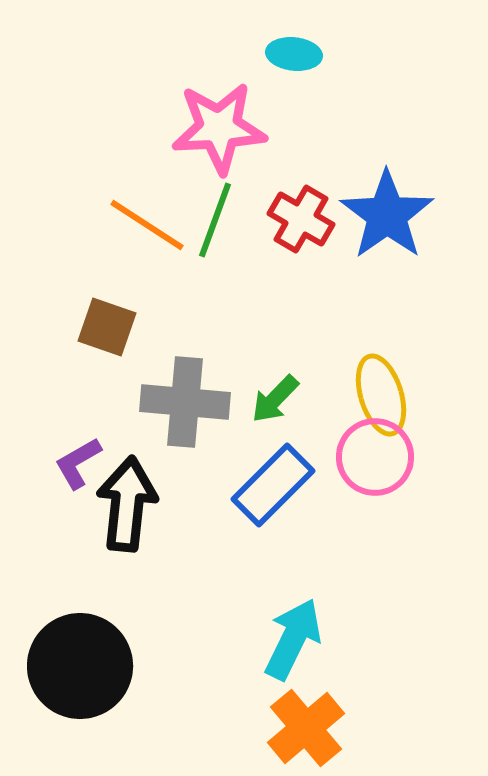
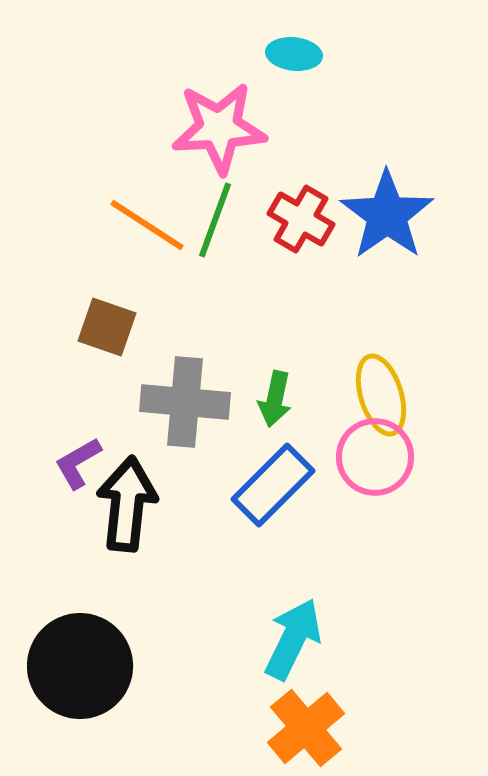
green arrow: rotated 32 degrees counterclockwise
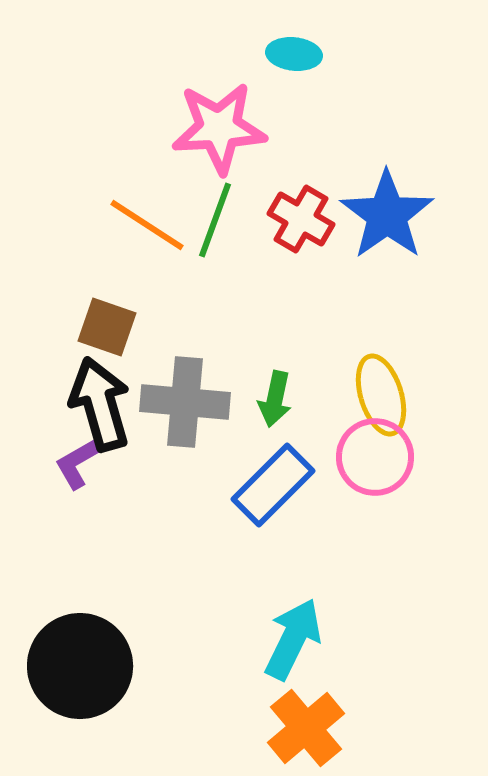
black arrow: moved 27 px left, 100 px up; rotated 22 degrees counterclockwise
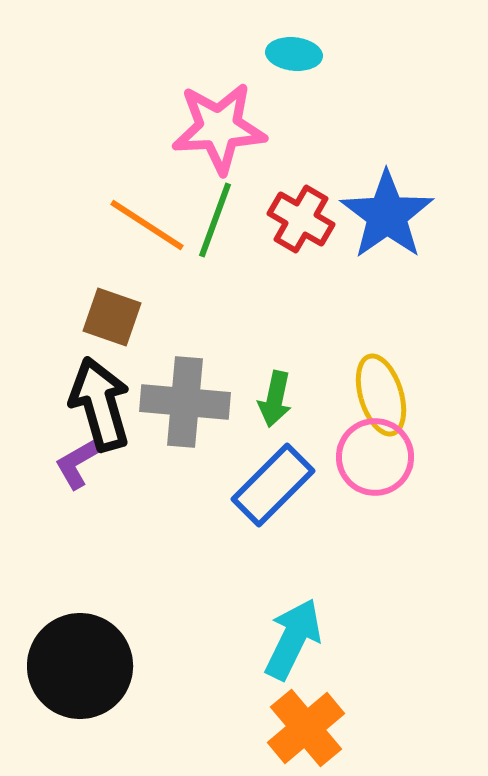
brown square: moved 5 px right, 10 px up
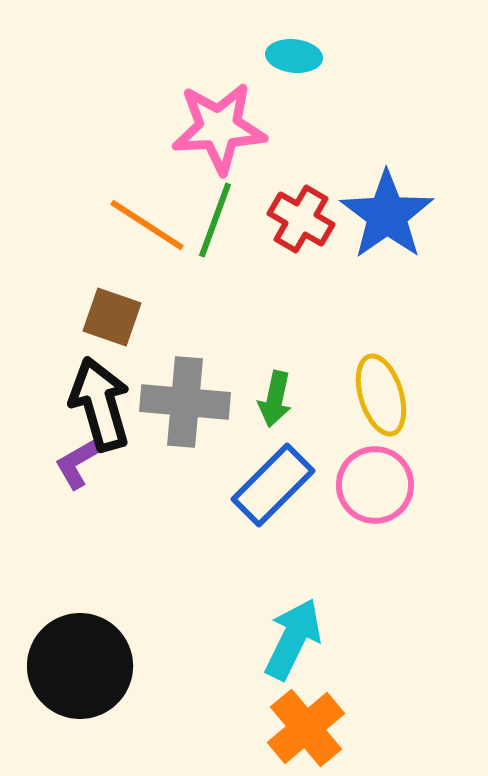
cyan ellipse: moved 2 px down
pink circle: moved 28 px down
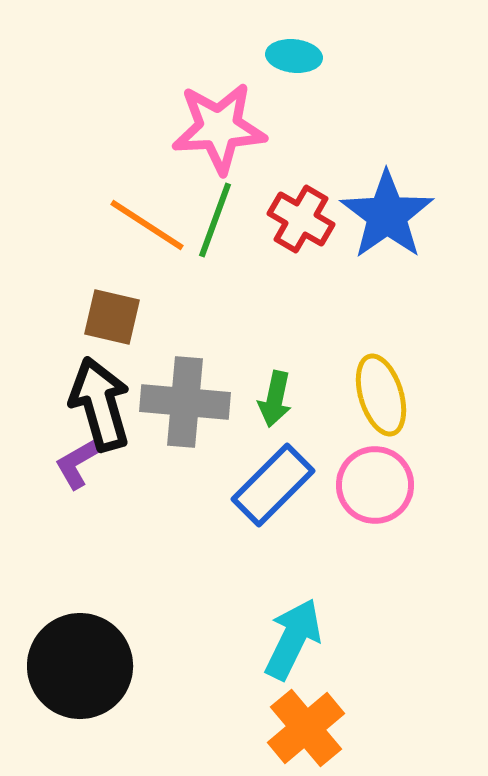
brown square: rotated 6 degrees counterclockwise
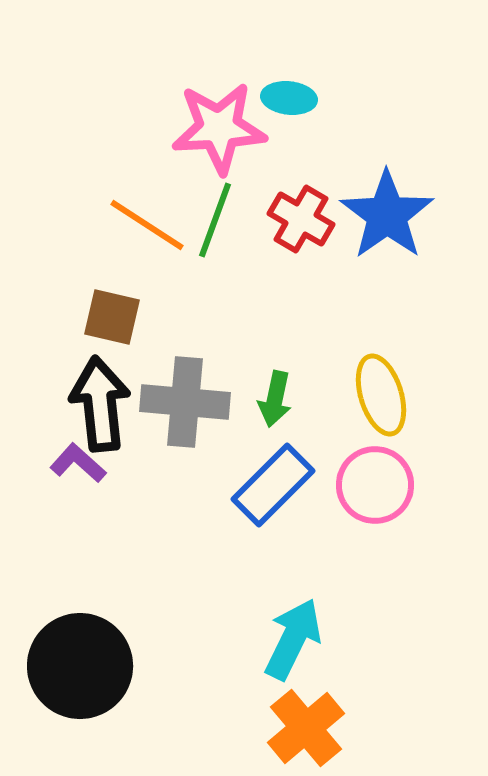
cyan ellipse: moved 5 px left, 42 px down
black arrow: rotated 10 degrees clockwise
purple L-shape: rotated 72 degrees clockwise
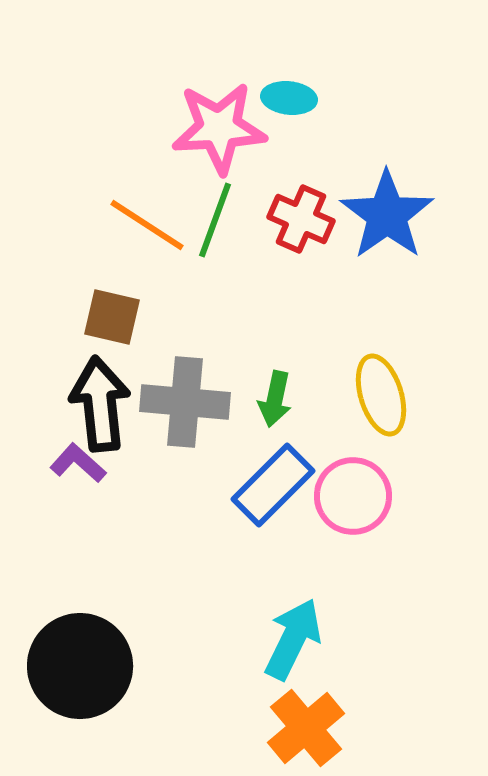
red cross: rotated 6 degrees counterclockwise
pink circle: moved 22 px left, 11 px down
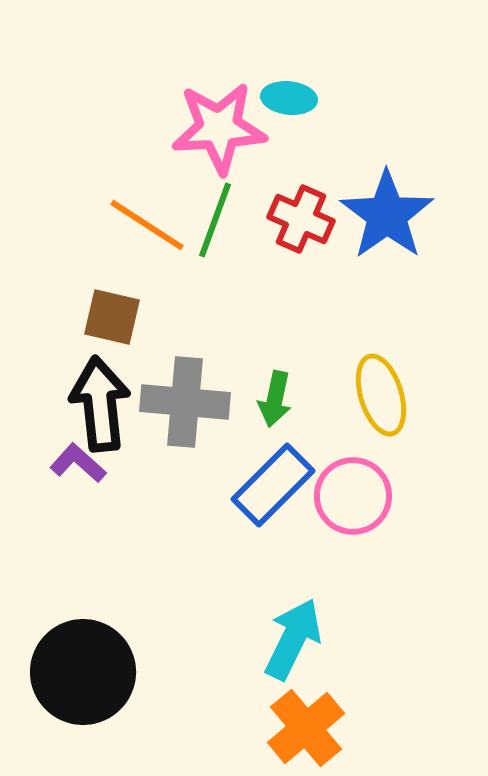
black circle: moved 3 px right, 6 px down
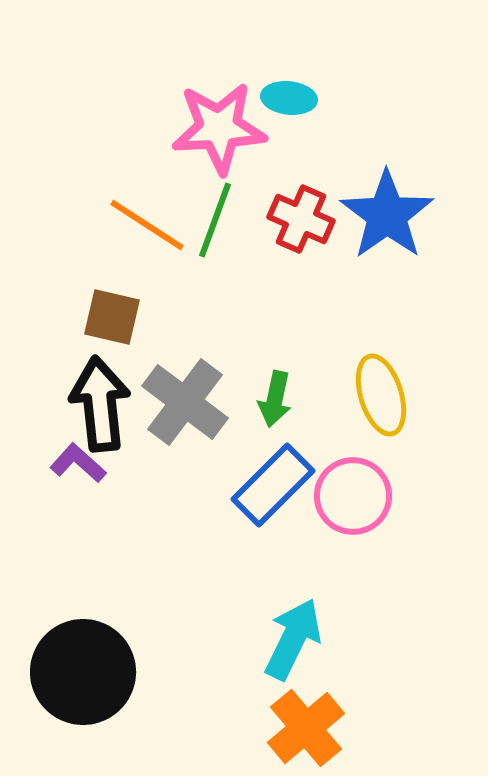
gray cross: rotated 32 degrees clockwise
